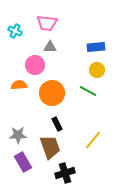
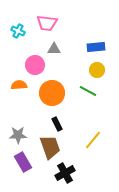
cyan cross: moved 3 px right
gray triangle: moved 4 px right, 2 px down
black cross: rotated 12 degrees counterclockwise
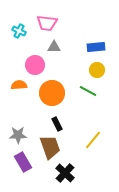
cyan cross: moved 1 px right
gray triangle: moved 2 px up
black cross: rotated 18 degrees counterclockwise
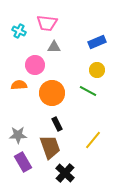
blue rectangle: moved 1 px right, 5 px up; rotated 18 degrees counterclockwise
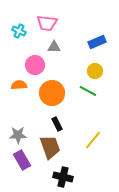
yellow circle: moved 2 px left, 1 px down
purple rectangle: moved 1 px left, 2 px up
black cross: moved 2 px left, 4 px down; rotated 30 degrees counterclockwise
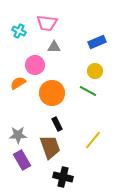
orange semicircle: moved 1 px left, 2 px up; rotated 28 degrees counterclockwise
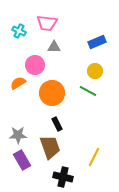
yellow line: moved 1 px right, 17 px down; rotated 12 degrees counterclockwise
